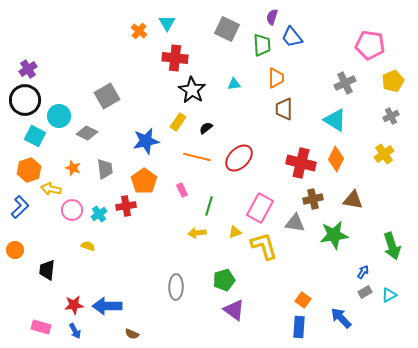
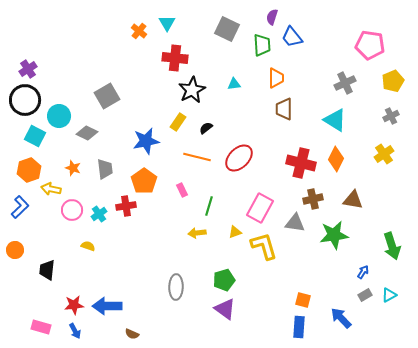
black star at (192, 90): rotated 12 degrees clockwise
gray rectangle at (365, 292): moved 3 px down
orange square at (303, 300): rotated 21 degrees counterclockwise
purple triangle at (234, 310): moved 9 px left, 1 px up
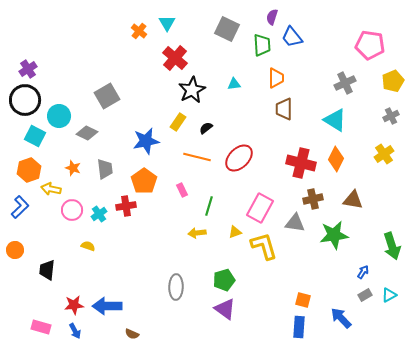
red cross at (175, 58): rotated 35 degrees clockwise
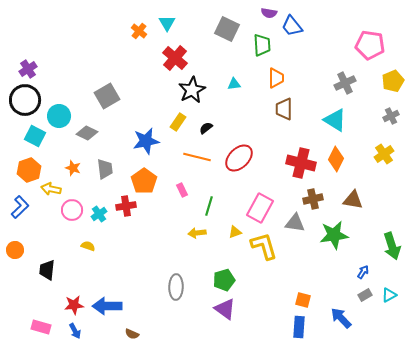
purple semicircle at (272, 17): moved 3 px left, 4 px up; rotated 98 degrees counterclockwise
blue trapezoid at (292, 37): moved 11 px up
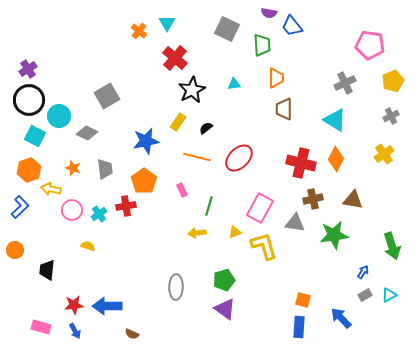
black circle at (25, 100): moved 4 px right
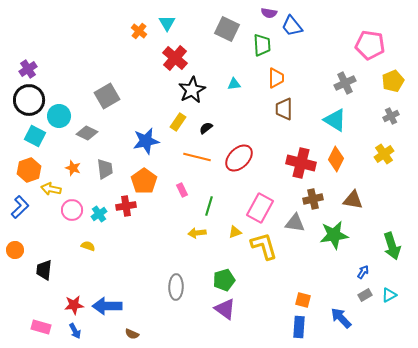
black trapezoid at (47, 270): moved 3 px left
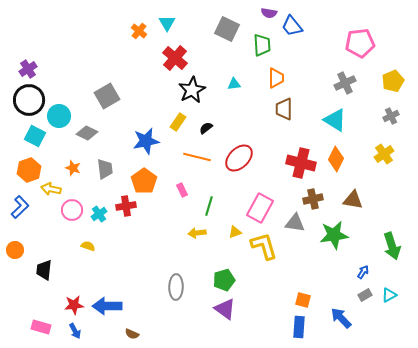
pink pentagon at (370, 45): moved 10 px left, 2 px up; rotated 16 degrees counterclockwise
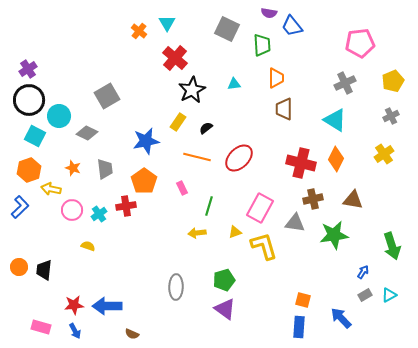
pink rectangle at (182, 190): moved 2 px up
orange circle at (15, 250): moved 4 px right, 17 px down
